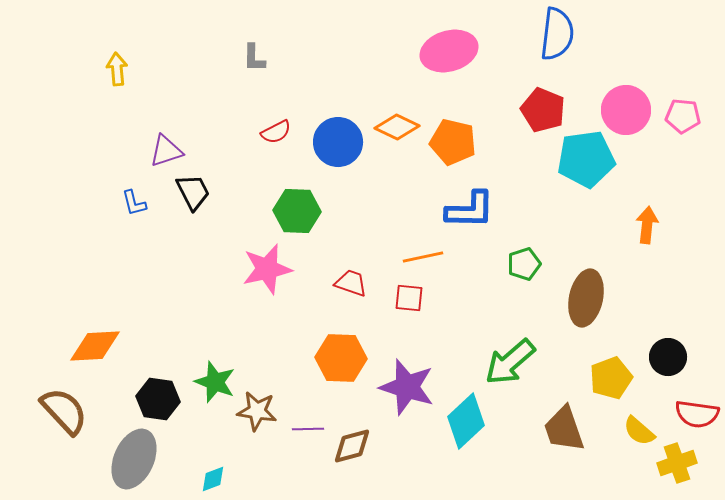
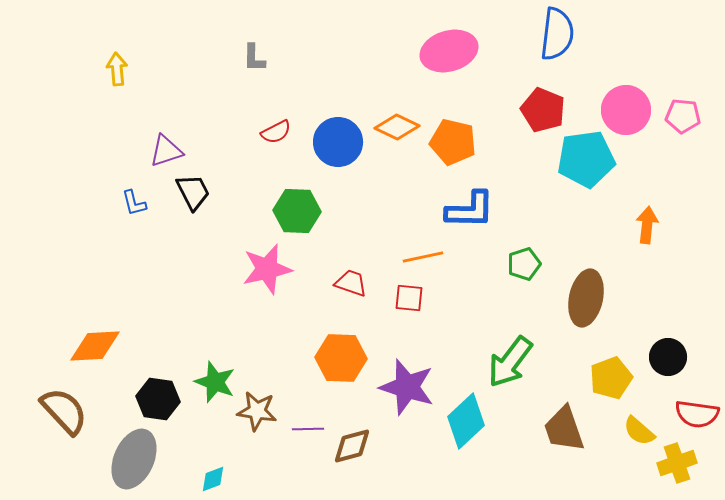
green arrow at (510, 362): rotated 12 degrees counterclockwise
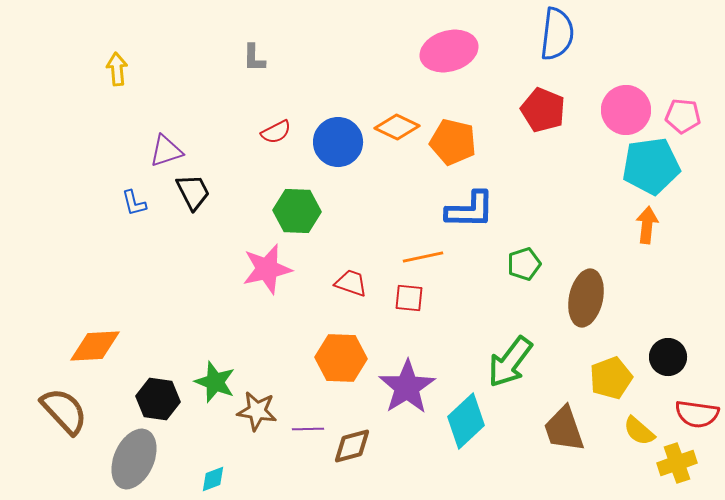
cyan pentagon at (586, 159): moved 65 px right, 7 px down
purple star at (407, 387): rotated 22 degrees clockwise
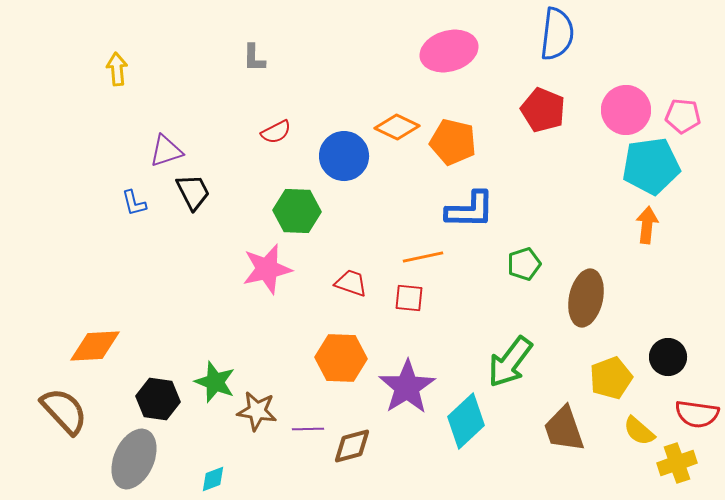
blue circle at (338, 142): moved 6 px right, 14 px down
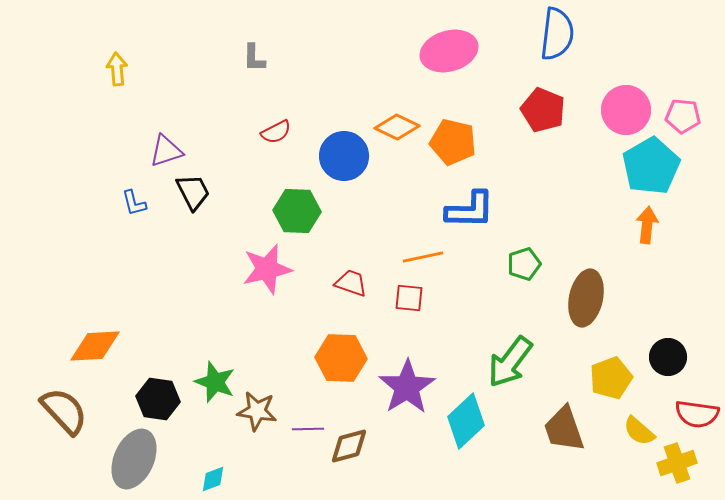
cyan pentagon at (651, 166): rotated 22 degrees counterclockwise
brown diamond at (352, 446): moved 3 px left
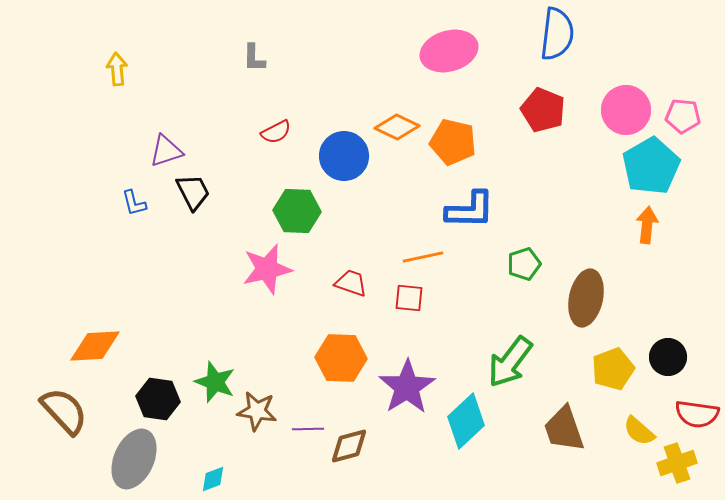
yellow pentagon at (611, 378): moved 2 px right, 9 px up
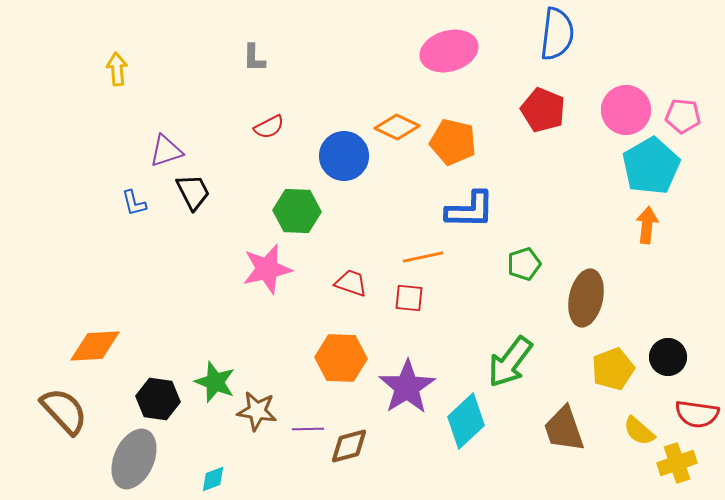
red semicircle at (276, 132): moved 7 px left, 5 px up
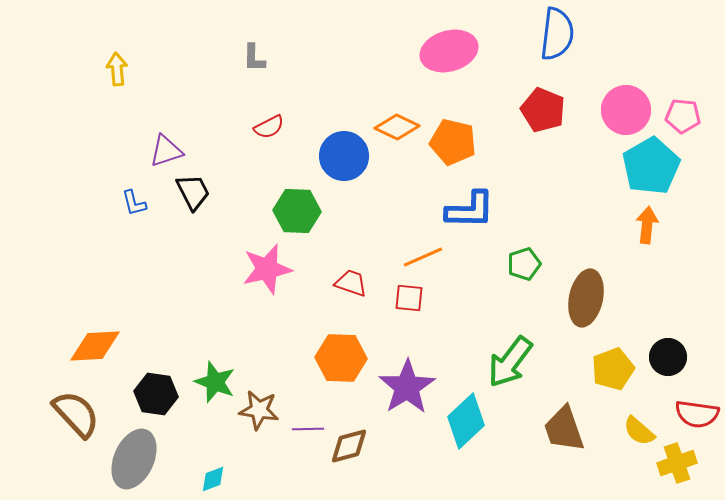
orange line at (423, 257): rotated 12 degrees counterclockwise
black hexagon at (158, 399): moved 2 px left, 5 px up
brown semicircle at (64, 411): moved 12 px right, 3 px down
brown star at (257, 411): moved 2 px right, 1 px up
